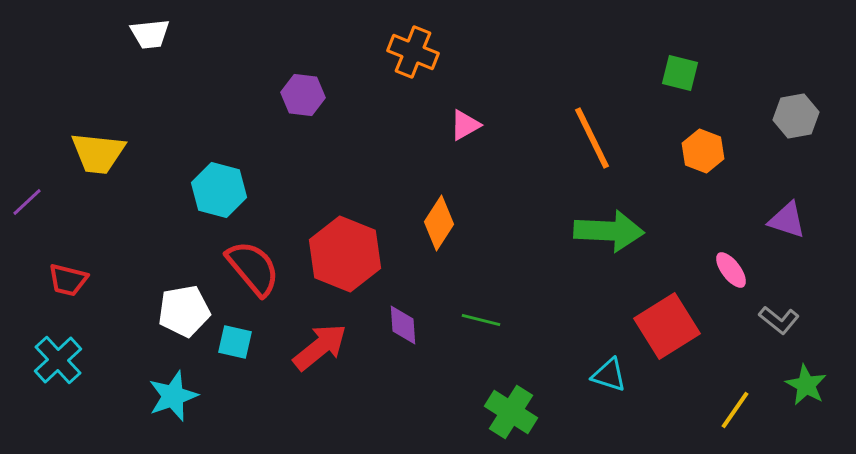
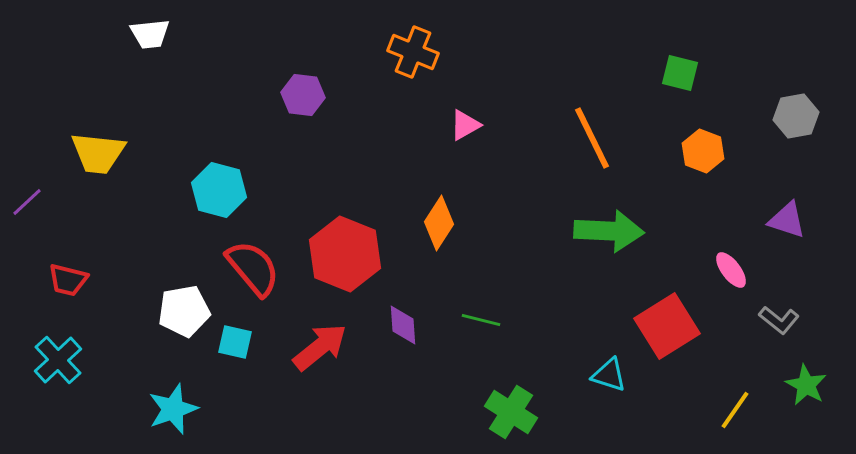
cyan star: moved 13 px down
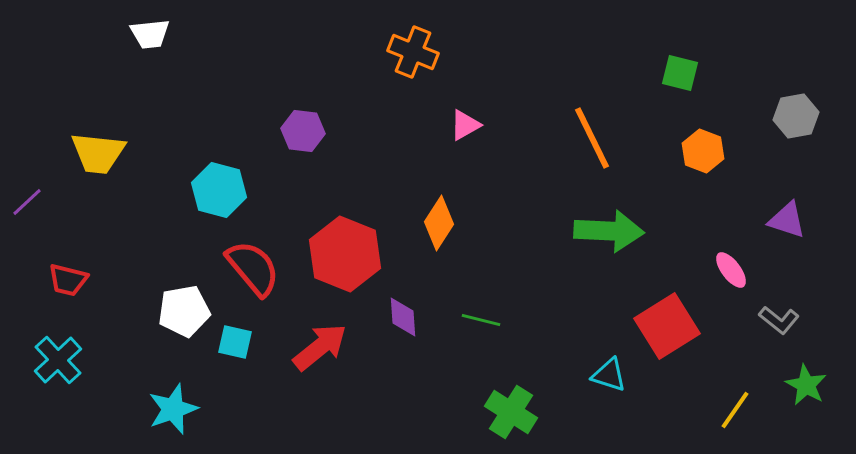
purple hexagon: moved 36 px down
purple diamond: moved 8 px up
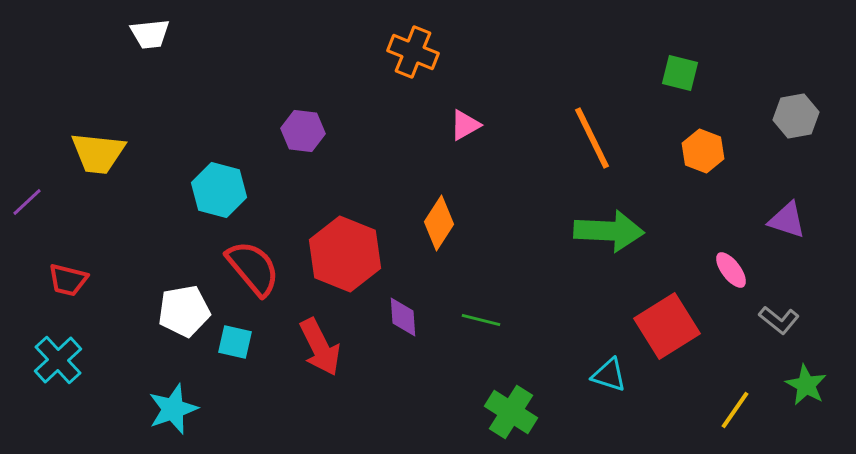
red arrow: rotated 102 degrees clockwise
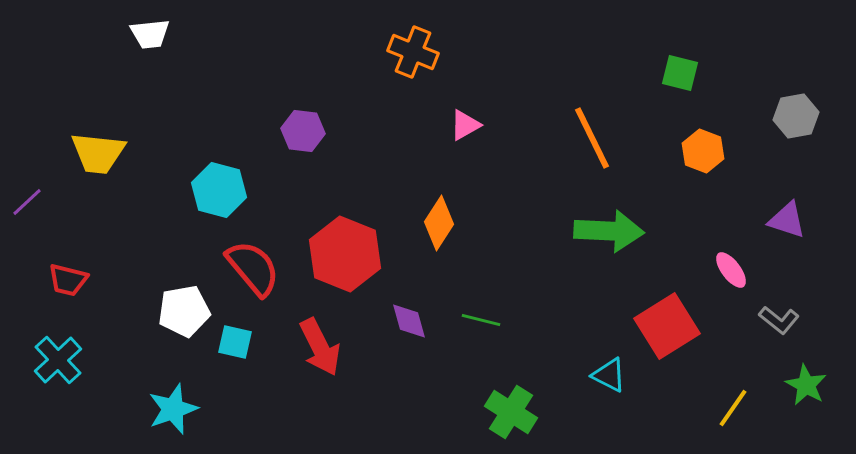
purple diamond: moved 6 px right, 4 px down; rotated 12 degrees counterclockwise
cyan triangle: rotated 9 degrees clockwise
yellow line: moved 2 px left, 2 px up
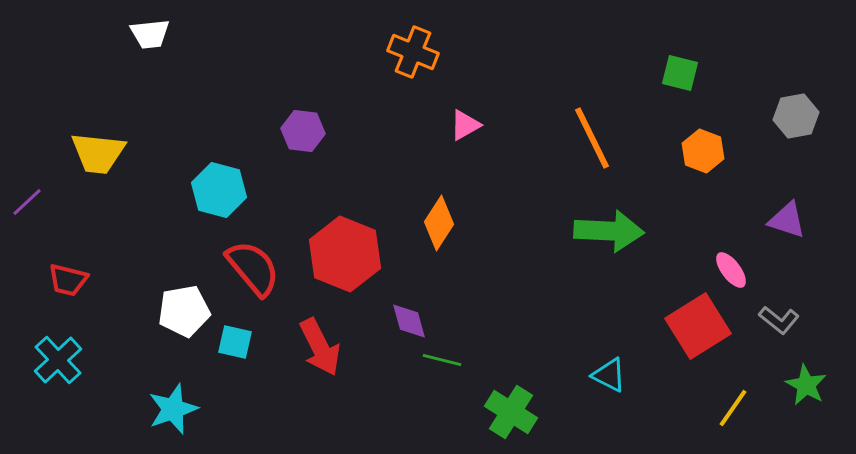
green line: moved 39 px left, 40 px down
red square: moved 31 px right
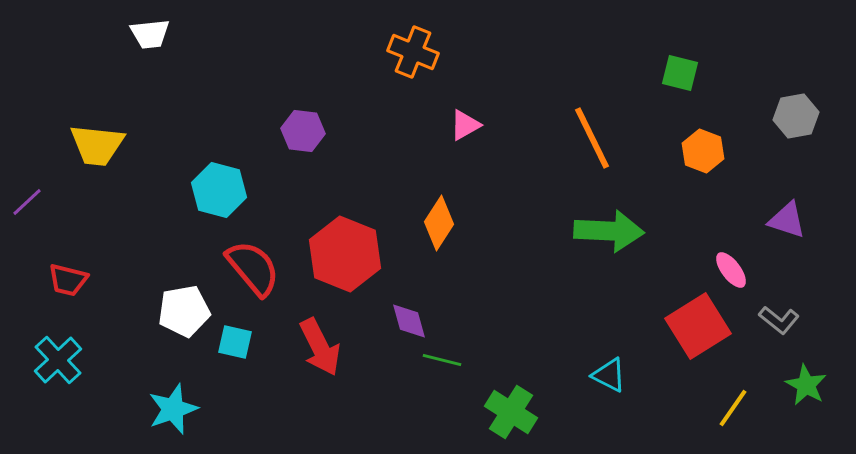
yellow trapezoid: moved 1 px left, 8 px up
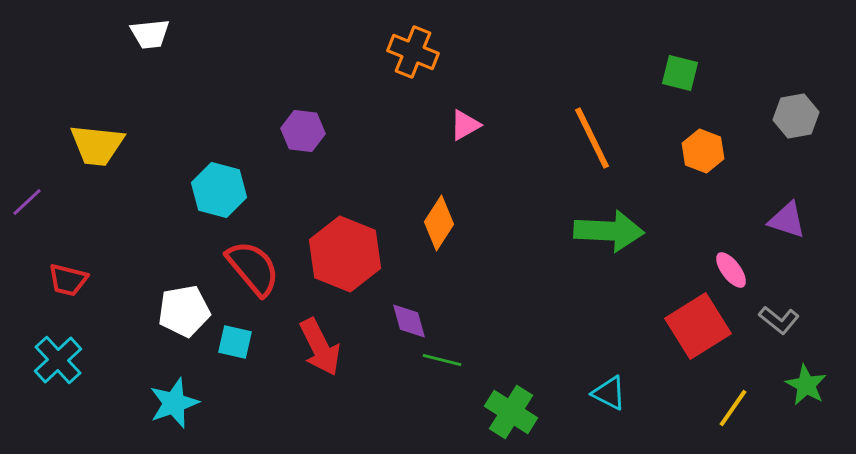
cyan triangle: moved 18 px down
cyan star: moved 1 px right, 6 px up
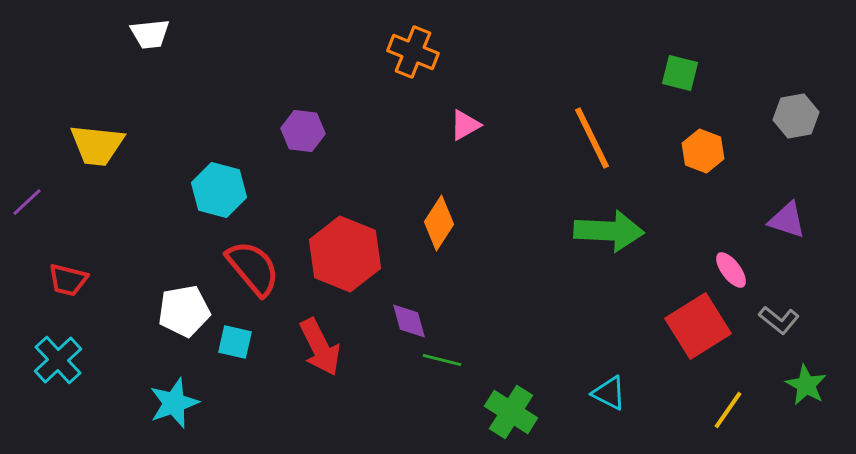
yellow line: moved 5 px left, 2 px down
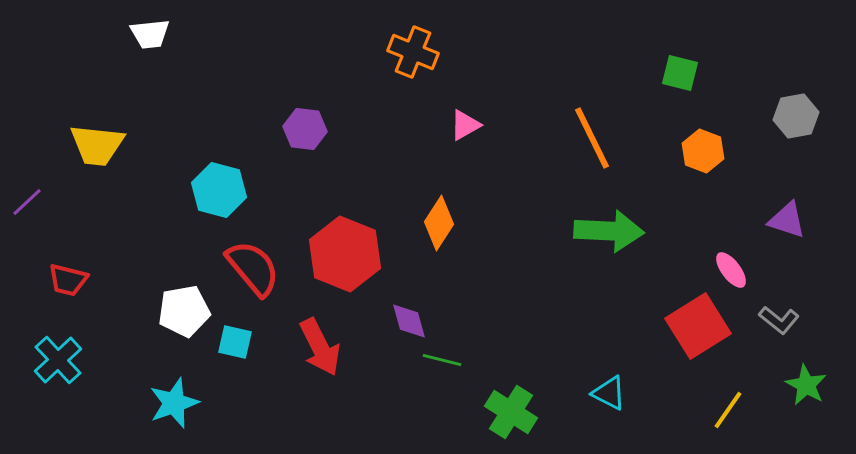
purple hexagon: moved 2 px right, 2 px up
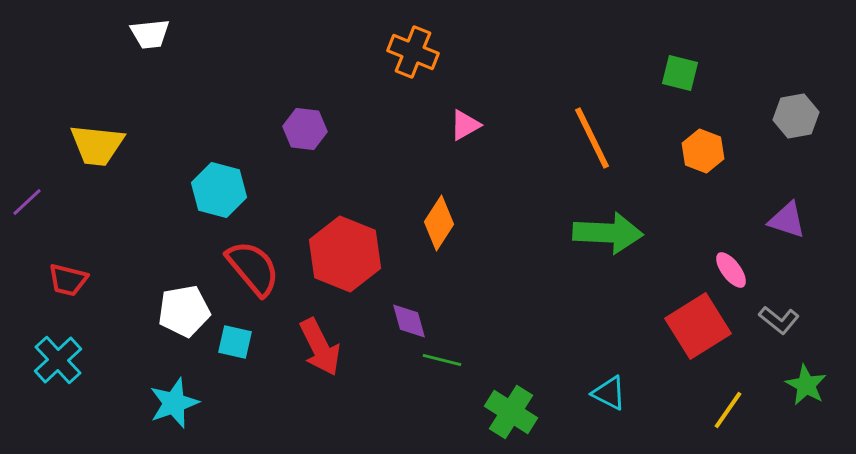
green arrow: moved 1 px left, 2 px down
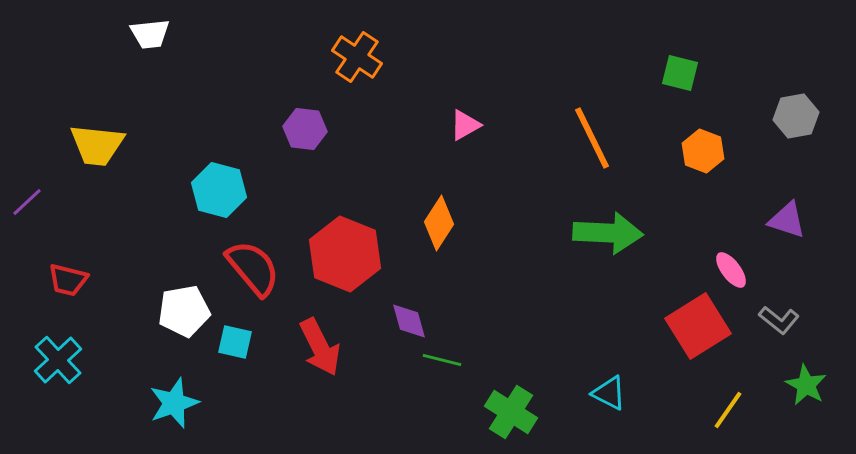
orange cross: moved 56 px left, 5 px down; rotated 12 degrees clockwise
